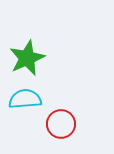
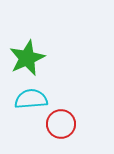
cyan semicircle: moved 6 px right
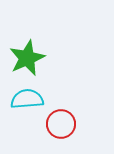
cyan semicircle: moved 4 px left
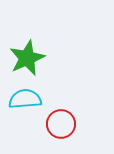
cyan semicircle: moved 2 px left
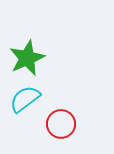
cyan semicircle: rotated 32 degrees counterclockwise
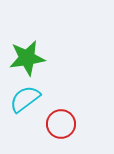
green star: rotated 15 degrees clockwise
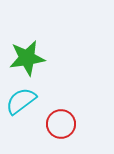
cyan semicircle: moved 4 px left, 2 px down
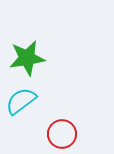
red circle: moved 1 px right, 10 px down
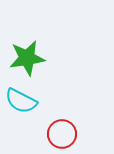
cyan semicircle: rotated 116 degrees counterclockwise
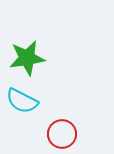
cyan semicircle: moved 1 px right
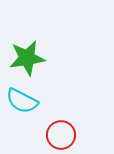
red circle: moved 1 px left, 1 px down
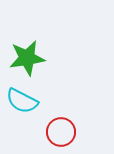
red circle: moved 3 px up
